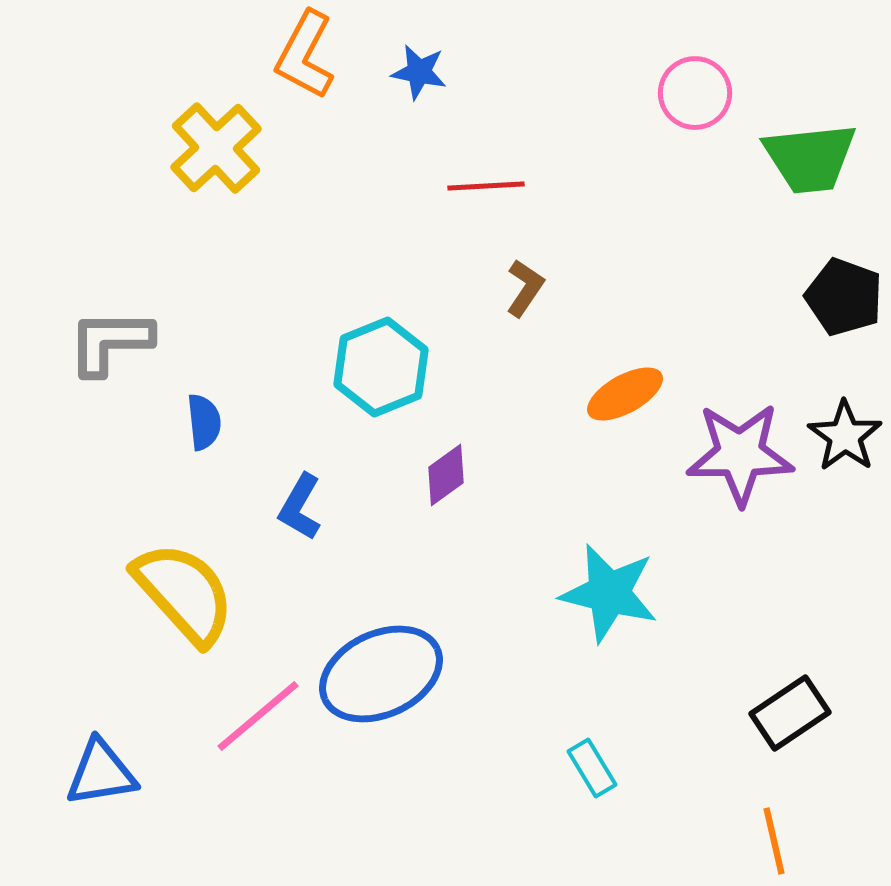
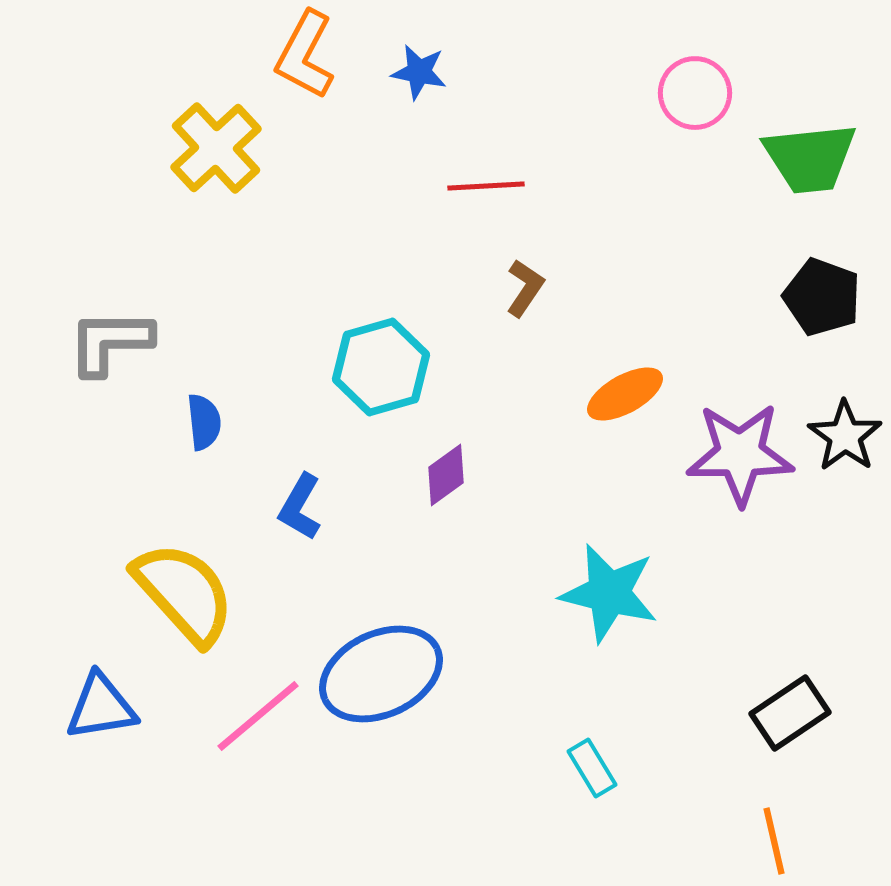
black pentagon: moved 22 px left
cyan hexagon: rotated 6 degrees clockwise
blue triangle: moved 66 px up
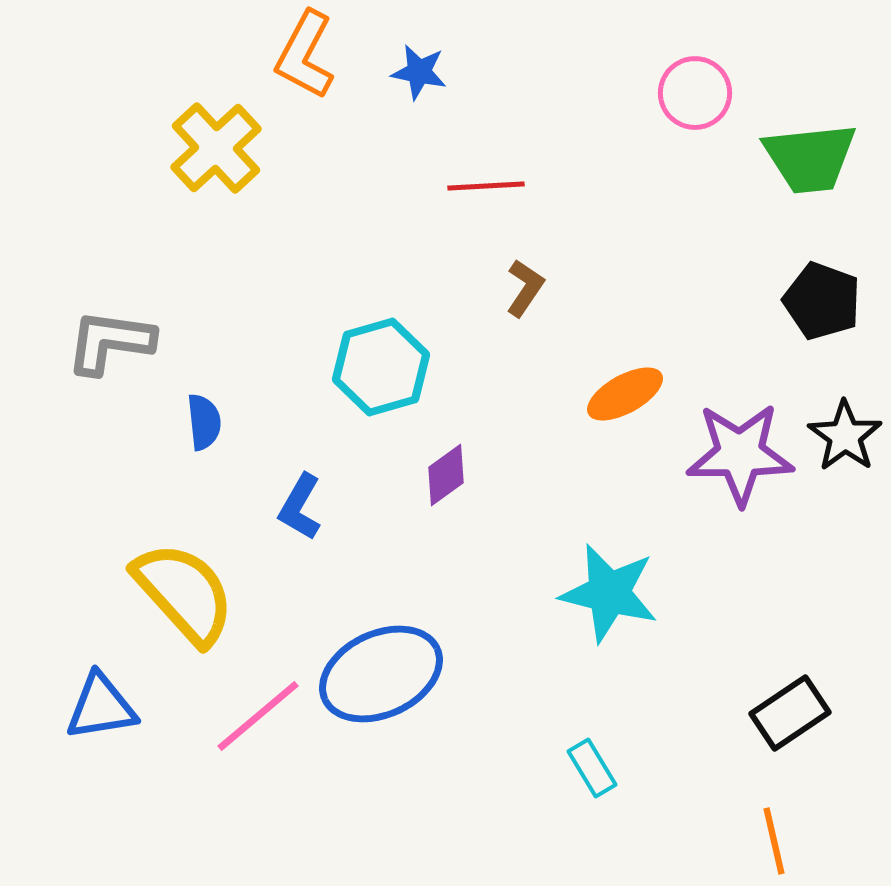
black pentagon: moved 4 px down
gray L-shape: rotated 8 degrees clockwise
